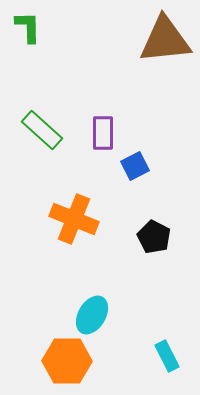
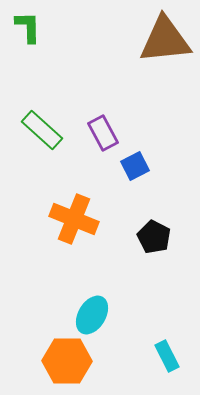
purple rectangle: rotated 28 degrees counterclockwise
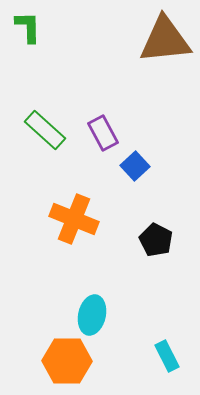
green rectangle: moved 3 px right
blue square: rotated 16 degrees counterclockwise
black pentagon: moved 2 px right, 3 px down
cyan ellipse: rotated 18 degrees counterclockwise
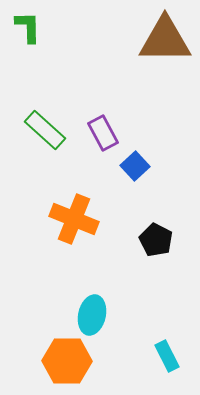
brown triangle: rotated 6 degrees clockwise
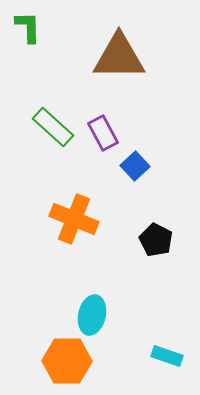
brown triangle: moved 46 px left, 17 px down
green rectangle: moved 8 px right, 3 px up
cyan rectangle: rotated 44 degrees counterclockwise
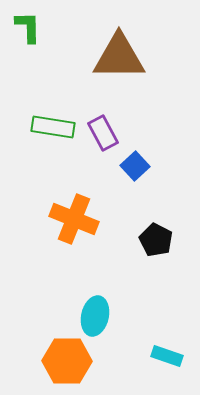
green rectangle: rotated 33 degrees counterclockwise
cyan ellipse: moved 3 px right, 1 px down
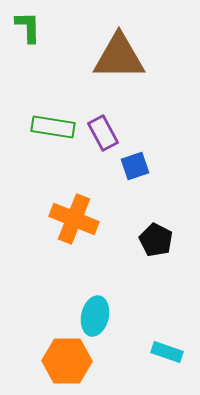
blue square: rotated 24 degrees clockwise
cyan rectangle: moved 4 px up
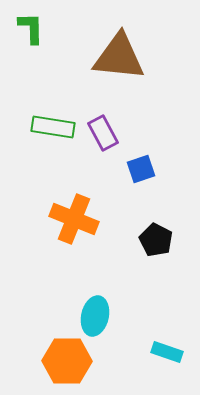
green L-shape: moved 3 px right, 1 px down
brown triangle: rotated 6 degrees clockwise
blue square: moved 6 px right, 3 px down
